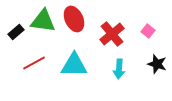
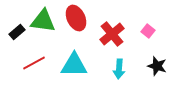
red ellipse: moved 2 px right, 1 px up
black rectangle: moved 1 px right
black star: moved 2 px down
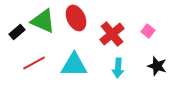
green triangle: rotated 16 degrees clockwise
cyan arrow: moved 1 px left, 1 px up
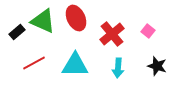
cyan triangle: moved 1 px right
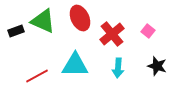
red ellipse: moved 4 px right
black rectangle: moved 1 px left, 1 px up; rotated 21 degrees clockwise
red line: moved 3 px right, 13 px down
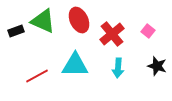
red ellipse: moved 1 px left, 2 px down
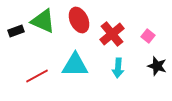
pink square: moved 5 px down
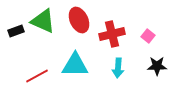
red cross: rotated 25 degrees clockwise
black star: rotated 18 degrees counterclockwise
